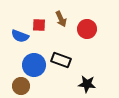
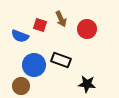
red square: moved 1 px right; rotated 16 degrees clockwise
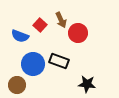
brown arrow: moved 1 px down
red square: rotated 24 degrees clockwise
red circle: moved 9 px left, 4 px down
black rectangle: moved 2 px left, 1 px down
blue circle: moved 1 px left, 1 px up
brown circle: moved 4 px left, 1 px up
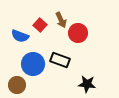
black rectangle: moved 1 px right, 1 px up
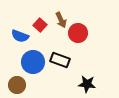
blue circle: moved 2 px up
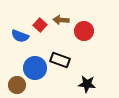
brown arrow: rotated 119 degrees clockwise
red circle: moved 6 px right, 2 px up
blue circle: moved 2 px right, 6 px down
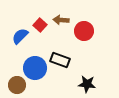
blue semicircle: rotated 114 degrees clockwise
